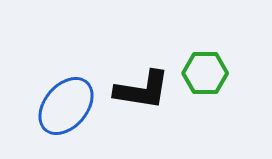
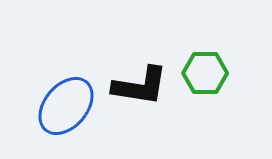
black L-shape: moved 2 px left, 4 px up
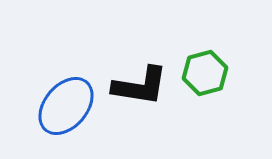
green hexagon: rotated 15 degrees counterclockwise
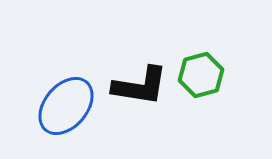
green hexagon: moved 4 px left, 2 px down
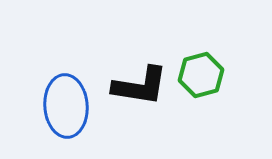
blue ellipse: rotated 44 degrees counterclockwise
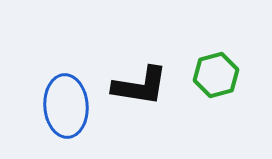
green hexagon: moved 15 px right
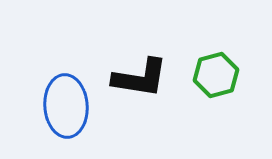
black L-shape: moved 8 px up
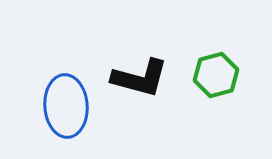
black L-shape: rotated 6 degrees clockwise
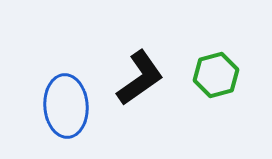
black L-shape: rotated 50 degrees counterclockwise
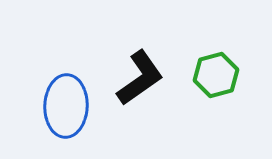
blue ellipse: rotated 6 degrees clockwise
